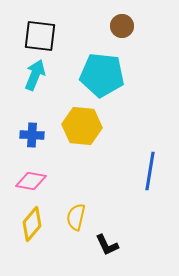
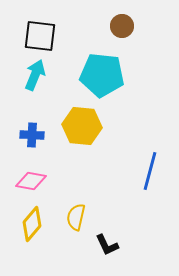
blue line: rotated 6 degrees clockwise
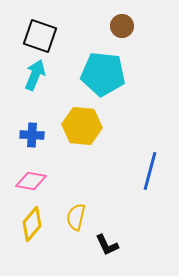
black square: rotated 12 degrees clockwise
cyan pentagon: moved 1 px right, 1 px up
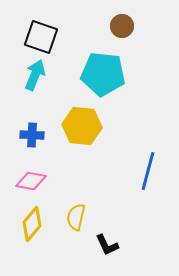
black square: moved 1 px right, 1 px down
blue line: moved 2 px left
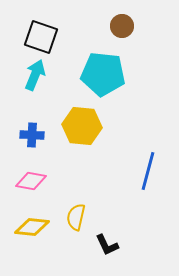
yellow diamond: moved 3 px down; rotated 56 degrees clockwise
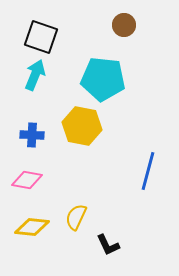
brown circle: moved 2 px right, 1 px up
cyan pentagon: moved 5 px down
yellow hexagon: rotated 6 degrees clockwise
pink diamond: moved 4 px left, 1 px up
yellow semicircle: rotated 12 degrees clockwise
black L-shape: moved 1 px right
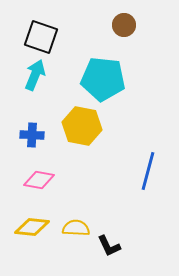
pink diamond: moved 12 px right
yellow semicircle: moved 11 px down; rotated 68 degrees clockwise
black L-shape: moved 1 px right, 1 px down
